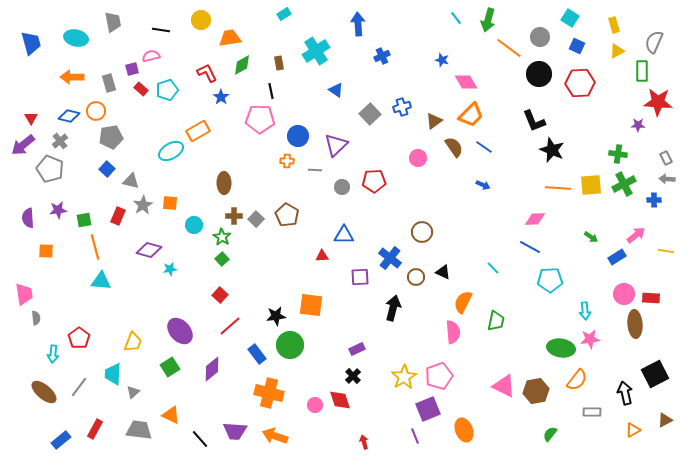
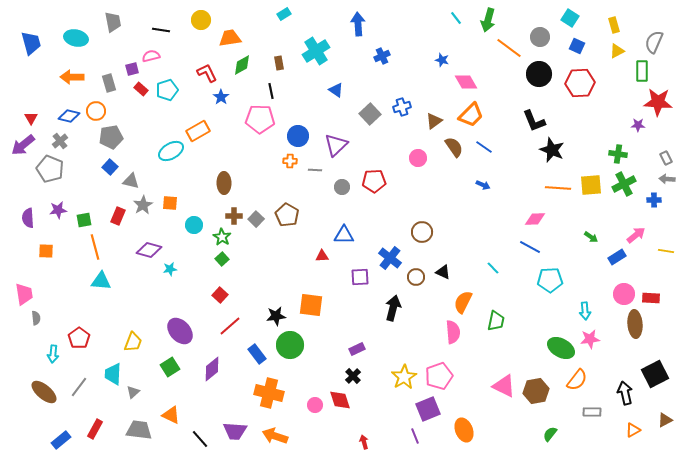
orange cross at (287, 161): moved 3 px right
blue square at (107, 169): moved 3 px right, 2 px up
green ellipse at (561, 348): rotated 20 degrees clockwise
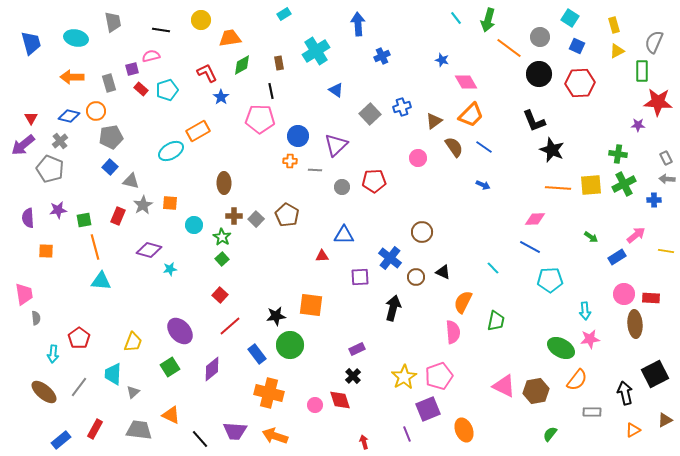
purple line at (415, 436): moved 8 px left, 2 px up
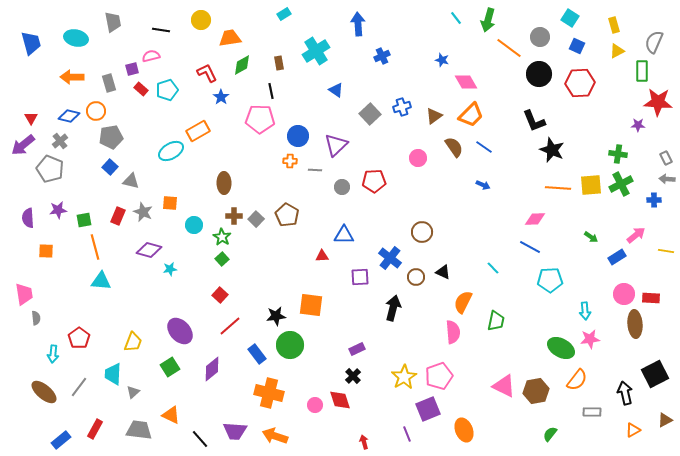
brown triangle at (434, 121): moved 5 px up
green cross at (624, 184): moved 3 px left
gray star at (143, 205): moved 7 px down; rotated 18 degrees counterclockwise
